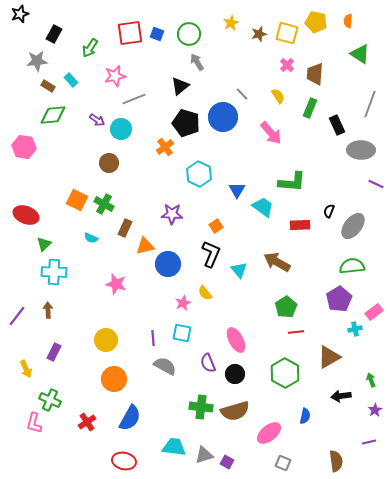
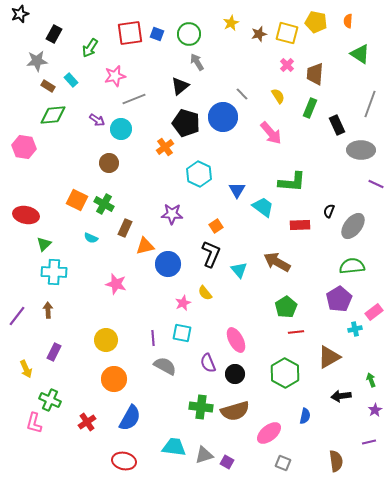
red ellipse at (26, 215): rotated 10 degrees counterclockwise
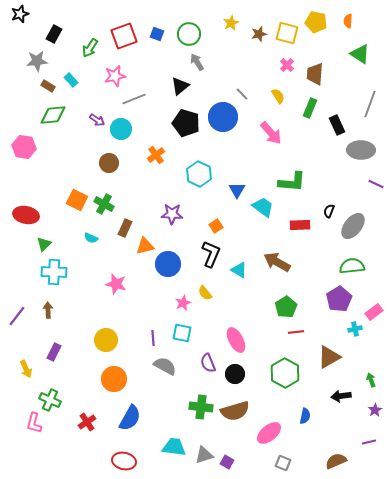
red square at (130, 33): moved 6 px left, 3 px down; rotated 12 degrees counterclockwise
orange cross at (165, 147): moved 9 px left, 8 px down
cyan triangle at (239, 270): rotated 18 degrees counterclockwise
brown semicircle at (336, 461): rotated 105 degrees counterclockwise
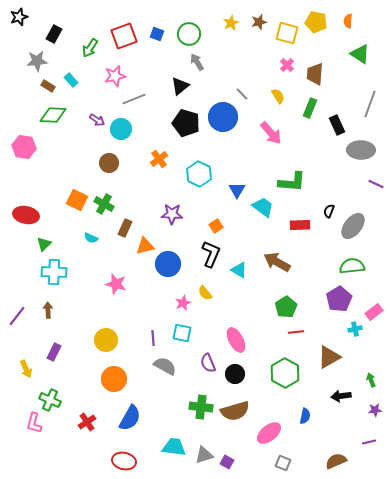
black star at (20, 14): moved 1 px left, 3 px down
brown star at (259, 34): moved 12 px up
green diamond at (53, 115): rotated 8 degrees clockwise
orange cross at (156, 155): moved 3 px right, 4 px down
purple star at (375, 410): rotated 24 degrees clockwise
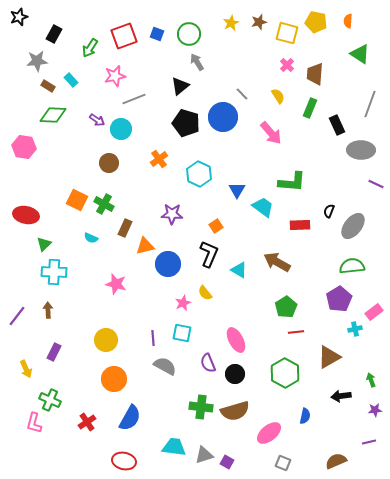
black L-shape at (211, 254): moved 2 px left
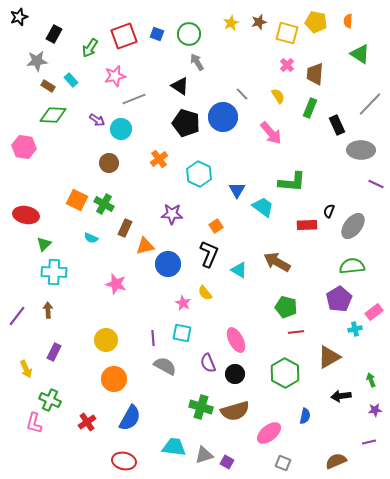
black triangle at (180, 86): rotated 48 degrees counterclockwise
gray line at (370, 104): rotated 24 degrees clockwise
red rectangle at (300, 225): moved 7 px right
pink star at (183, 303): rotated 21 degrees counterclockwise
green pentagon at (286, 307): rotated 25 degrees counterclockwise
green cross at (201, 407): rotated 10 degrees clockwise
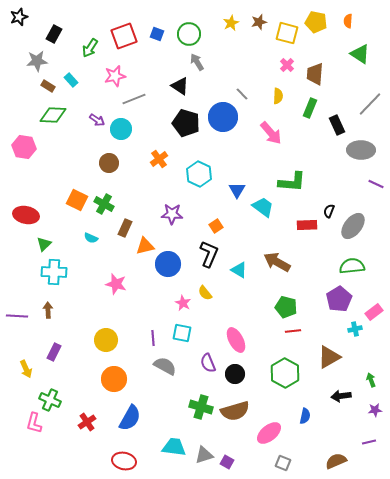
yellow semicircle at (278, 96): rotated 35 degrees clockwise
purple line at (17, 316): rotated 55 degrees clockwise
red line at (296, 332): moved 3 px left, 1 px up
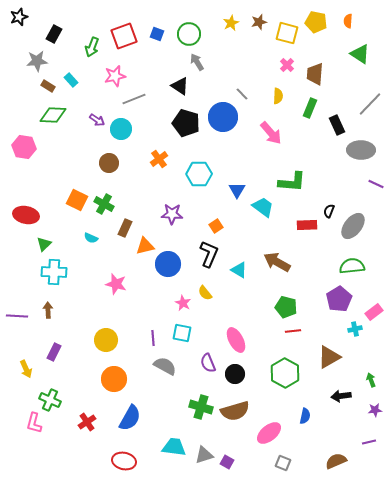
green arrow at (90, 48): moved 2 px right, 1 px up; rotated 12 degrees counterclockwise
cyan hexagon at (199, 174): rotated 25 degrees counterclockwise
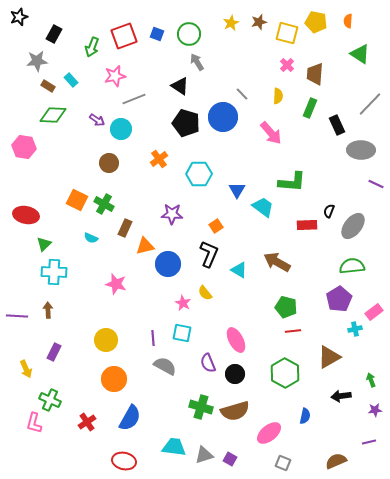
purple square at (227, 462): moved 3 px right, 3 px up
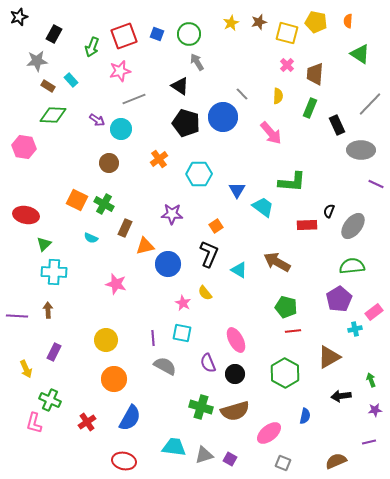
pink star at (115, 76): moved 5 px right, 5 px up
